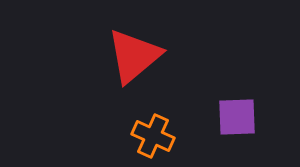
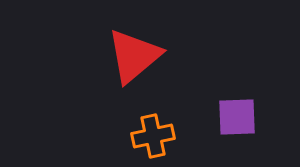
orange cross: rotated 36 degrees counterclockwise
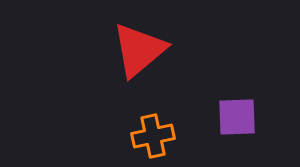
red triangle: moved 5 px right, 6 px up
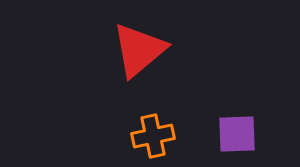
purple square: moved 17 px down
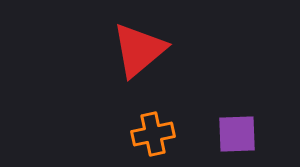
orange cross: moved 2 px up
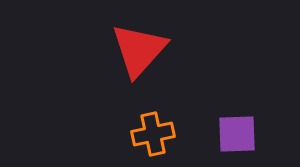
red triangle: rotated 8 degrees counterclockwise
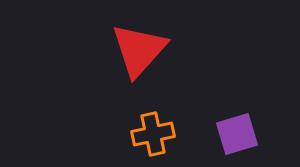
purple square: rotated 15 degrees counterclockwise
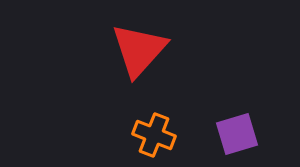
orange cross: moved 1 px right, 1 px down; rotated 33 degrees clockwise
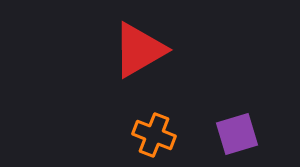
red triangle: rotated 18 degrees clockwise
